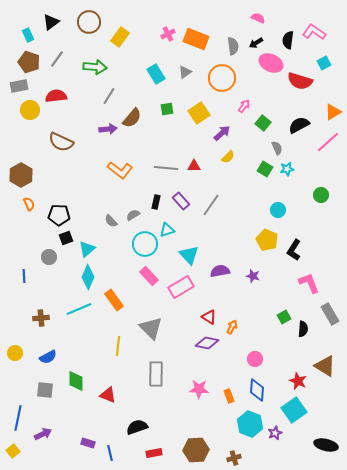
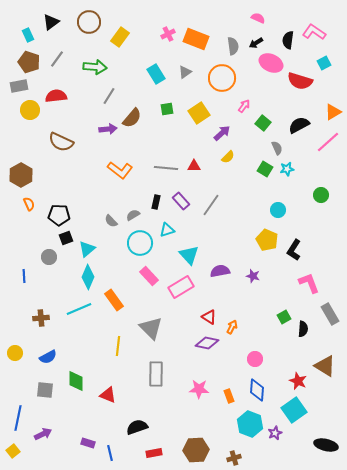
cyan circle at (145, 244): moved 5 px left, 1 px up
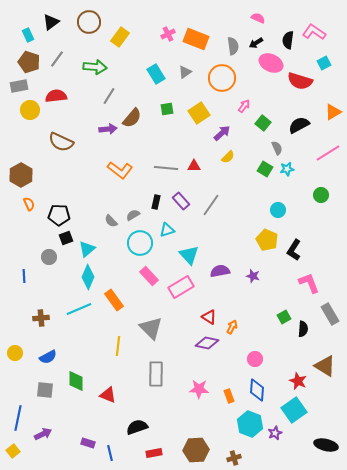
pink line at (328, 142): moved 11 px down; rotated 10 degrees clockwise
